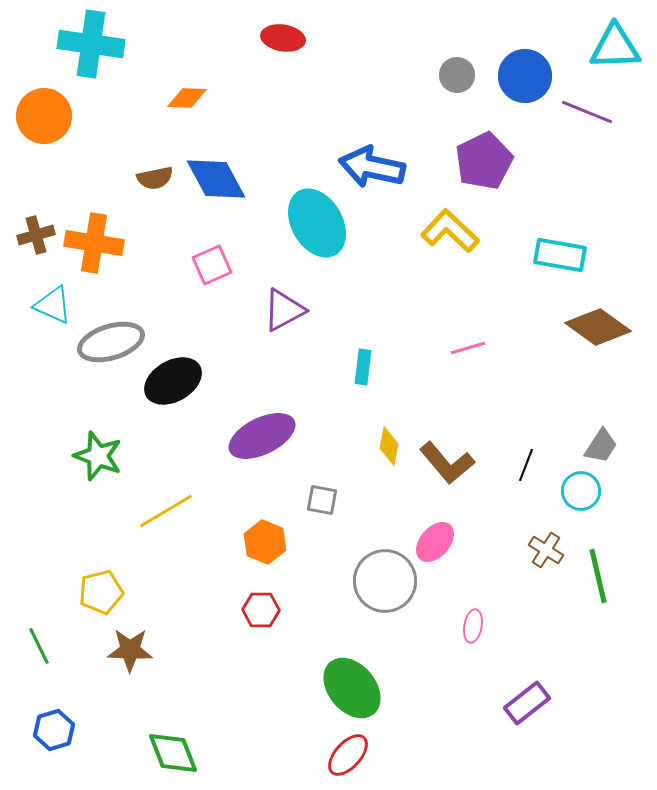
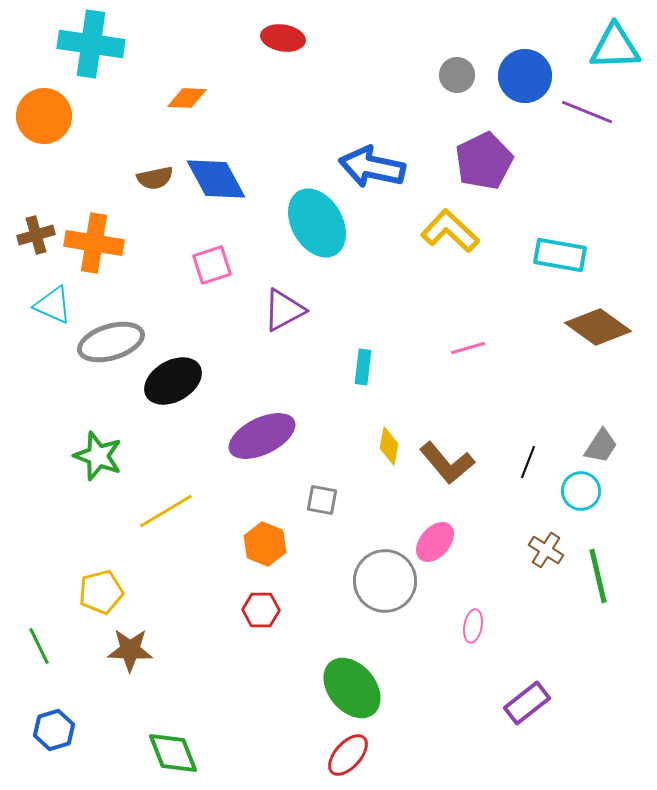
pink square at (212, 265): rotated 6 degrees clockwise
black line at (526, 465): moved 2 px right, 3 px up
orange hexagon at (265, 542): moved 2 px down
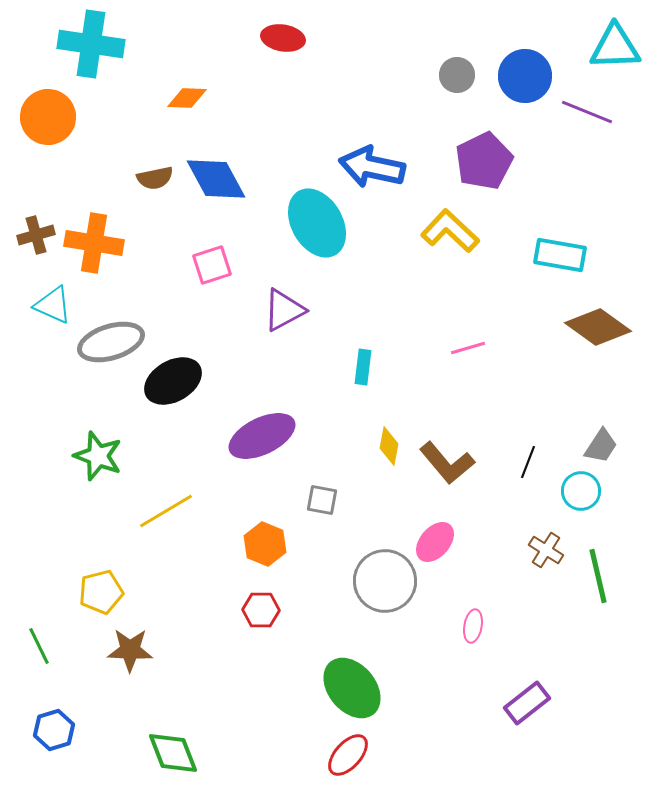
orange circle at (44, 116): moved 4 px right, 1 px down
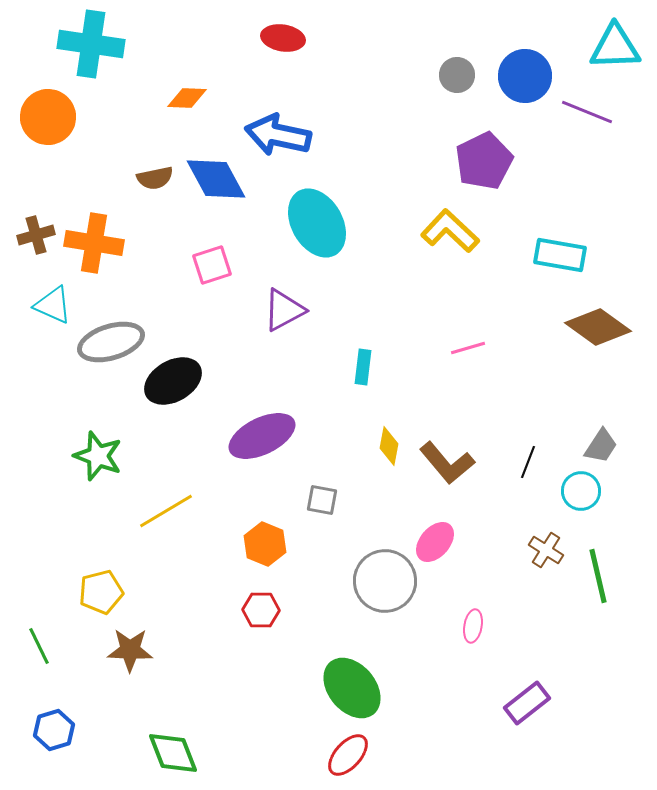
blue arrow at (372, 167): moved 94 px left, 32 px up
